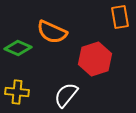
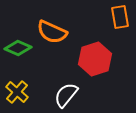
yellow cross: rotated 35 degrees clockwise
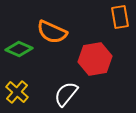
green diamond: moved 1 px right, 1 px down
red hexagon: rotated 8 degrees clockwise
white semicircle: moved 1 px up
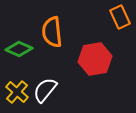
orange rectangle: rotated 15 degrees counterclockwise
orange semicircle: rotated 60 degrees clockwise
white semicircle: moved 21 px left, 4 px up
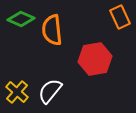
orange semicircle: moved 2 px up
green diamond: moved 2 px right, 30 px up
white semicircle: moved 5 px right, 1 px down
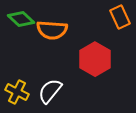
green diamond: rotated 20 degrees clockwise
orange semicircle: rotated 80 degrees counterclockwise
red hexagon: rotated 20 degrees counterclockwise
yellow cross: rotated 15 degrees counterclockwise
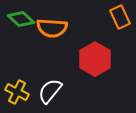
orange semicircle: moved 2 px up
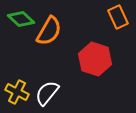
orange rectangle: moved 2 px left
orange semicircle: moved 3 px left, 3 px down; rotated 64 degrees counterclockwise
red hexagon: rotated 12 degrees counterclockwise
white semicircle: moved 3 px left, 2 px down
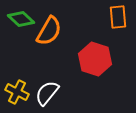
orange rectangle: rotated 20 degrees clockwise
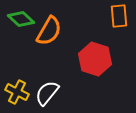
orange rectangle: moved 1 px right, 1 px up
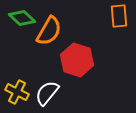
green diamond: moved 1 px right, 1 px up
red hexagon: moved 18 px left, 1 px down
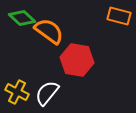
orange rectangle: rotated 70 degrees counterclockwise
orange semicircle: rotated 84 degrees counterclockwise
red hexagon: rotated 8 degrees counterclockwise
